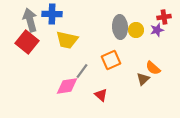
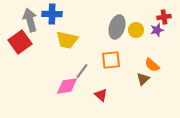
gray ellipse: moved 3 px left; rotated 20 degrees clockwise
red square: moved 7 px left; rotated 15 degrees clockwise
orange square: rotated 18 degrees clockwise
orange semicircle: moved 1 px left, 3 px up
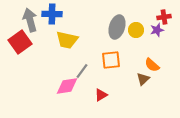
red triangle: rotated 48 degrees clockwise
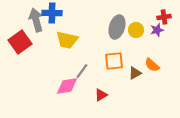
blue cross: moved 1 px up
gray arrow: moved 6 px right
orange square: moved 3 px right, 1 px down
brown triangle: moved 8 px left, 6 px up; rotated 16 degrees clockwise
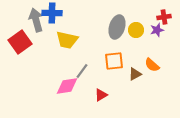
brown triangle: moved 1 px down
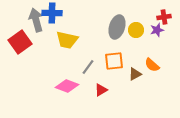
gray line: moved 6 px right, 4 px up
pink diamond: rotated 30 degrees clockwise
red triangle: moved 5 px up
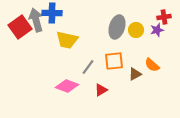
red square: moved 15 px up
